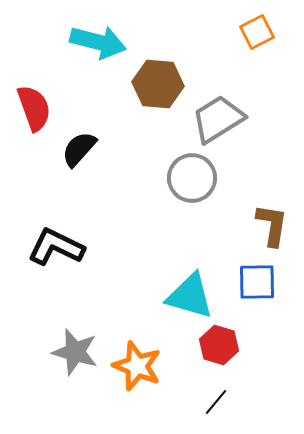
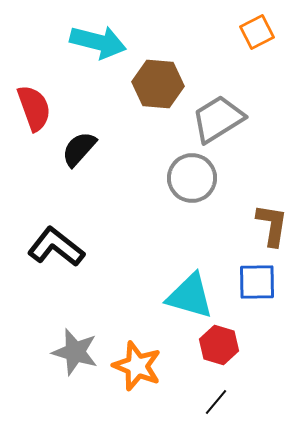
black L-shape: rotated 12 degrees clockwise
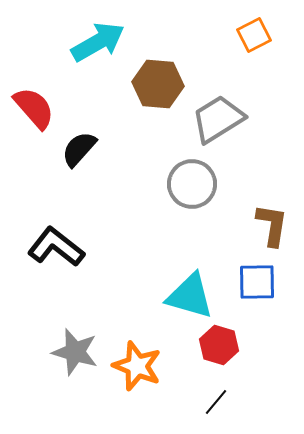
orange square: moved 3 px left, 3 px down
cyan arrow: rotated 44 degrees counterclockwise
red semicircle: rotated 21 degrees counterclockwise
gray circle: moved 6 px down
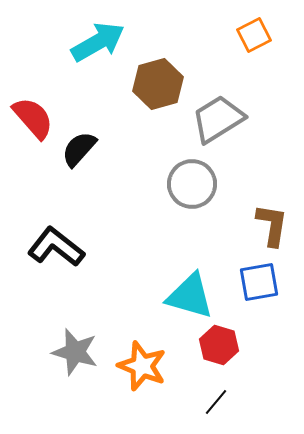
brown hexagon: rotated 21 degrees counterclockwise
red semicircle: moved 1 px left, 10 px down
blue square: moved 2 px right; rotated 9 degrees counterclockwise
orange star: moved 5 px right
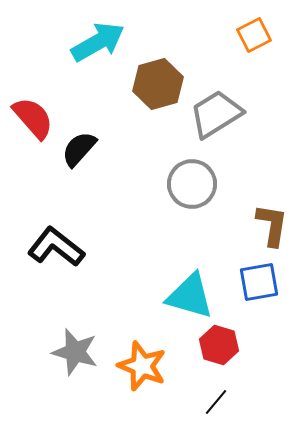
gray trapezoid: moved 2 px left, 5 px up
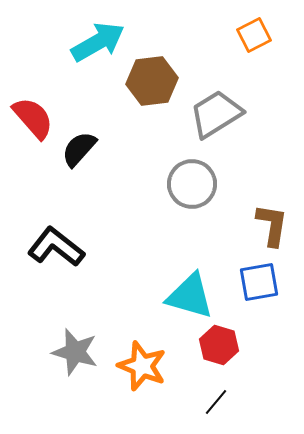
brown hexagon: moved 6 px left, 3 px up; rotated 9 degrees clockwise
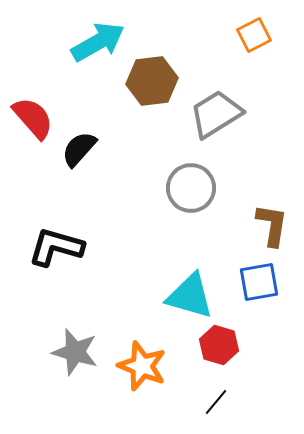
gray circle: moved 1 px left, 4 px down
black L-shape: rotated 22 degrees counterclockwise
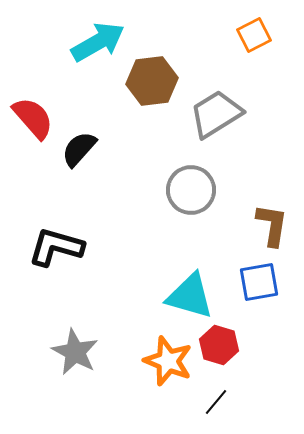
gray circle: moved 2 px down
gray star: rotated 12 degrees clockwise
orange star: moved 26 px right, 5 px up
